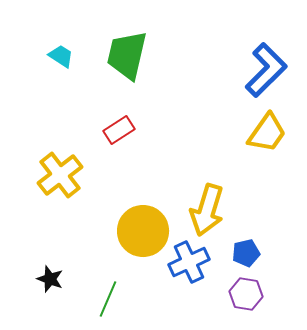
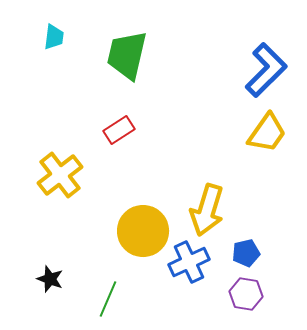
cyan trapezoid: moved 7 px left, 19 px up; rotated 64 degrees clockwise
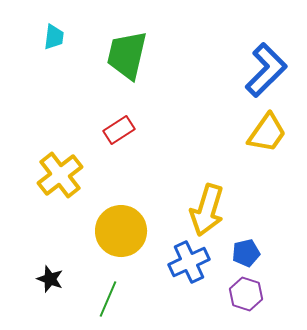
yellow circle: moved 22 px left
purple hexagon: rotated 8 degrees clockwise
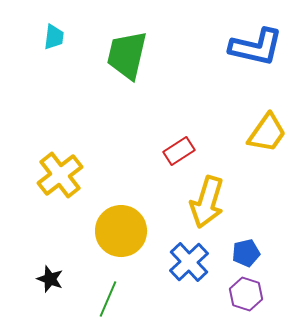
blue L-shape: moved 10 px left, 23 px up; rotated 58 degrees clockwise
red rectangle: moved 60 px right, 21 px down
yellow arrow: moved 8 px up
blue cross: rotated 18 degrees counterclockwise
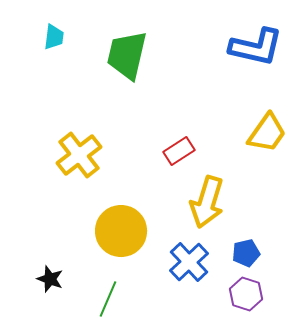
yellow cross: moved 19 px right, 20 px up
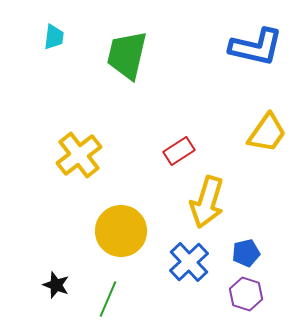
black star: moved 6 px right, 6 px down
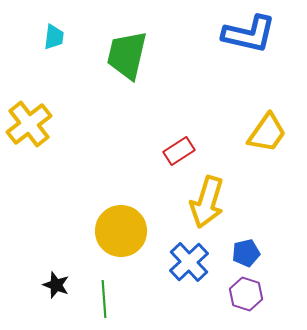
blue L-shape: moved 7 px left, 13 px up
yellow cross: moved 50 px left, 31 px up
green line: moved 4 px left; rotated 27 degrees counterclockwise
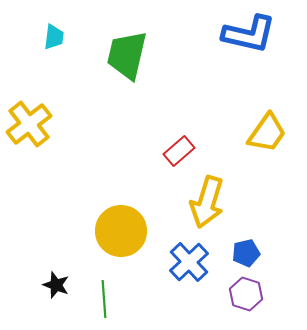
red rectangle: rotated 8 degrees counterclockwise
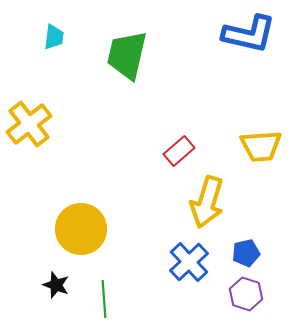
yellow trapezoid: moved 6 px left, 13 px down; rotated 51 degrees clockwise
yellow circle: moved 40 px left, 2 px up
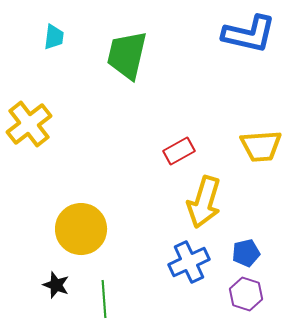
red rectangle: rotated 12 degrees clockwise
yellow arrow: moved 3 px left
blue cross: rotated 18 degrees clockwise
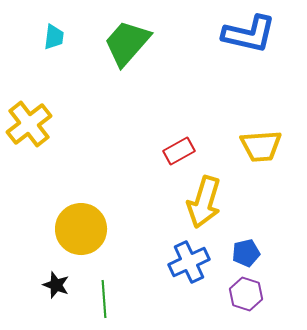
green trapezoid: moved 12 px up; rotated 28 degrees clockwise
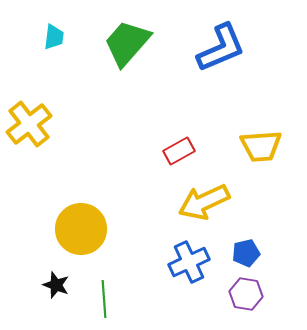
blue L-shape: moved 28 px left, 14 px down; rotated 36 degrees counterclockwise
yellow arrow: rotated 48 degrees clockwise
purple hexagon: rotated 8 degrees counterclockwise
